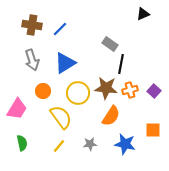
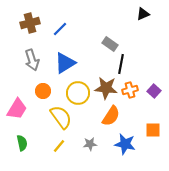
brown cross: moved 2 px left, 2 px up; rotated 24 degrees counterclockwise
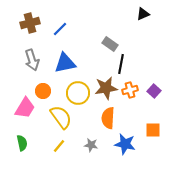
blue triangle: rotated 20 degrees clockwise
brown star: rotated 15 degrees counterclockwise
pink trapezoid: moved 8 px right, 1 px up
orange semicircle: moved 3 px left, 2 px down; rotated 150 degrees clockwise
gray star: moved 1 px right, 1 px down; rotated 16 degrees clockwise
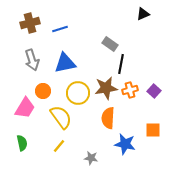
blue line: rotated 28 degrees clockwise
gray star: moved 13 px down
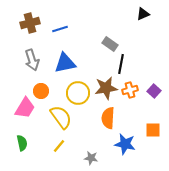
orange circle: moved 2 px left
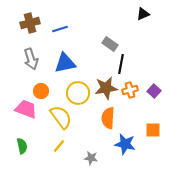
gray arrow: moved 1 px left, 1 px up
pink trapezoid: moved 1 px right, 1 px down; rotated 100 degrees counterclockwise
green semicircle: moved 3 px down
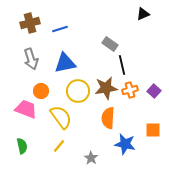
black line: moved 1 px right, 1 px down; rotated 24 degrees counterclockwise
yellow circle: moved 2 px up
gray star: rotated 24 degrees clockwise
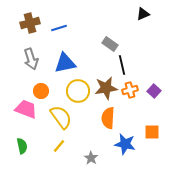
blue line: moved 1 px left, 1 px up
orange square: moved 1 px left, 2 px down
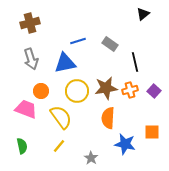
black triangle: rotated 16 degrees counterclockwise
blue line: moved 19 px right, 13 px down
black line: moved 13 px right, 3 px up
yellow circle: moved 1 px left
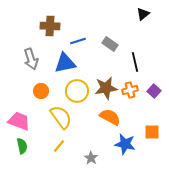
brown cross: moved 20 px right, 3 px down; rotated 18 degrees clockwise
pink trapezoid: moved 7 px left, 12 px down
orange semicircle: moved 2 px right, 1 px up; rotated 115 degrees clockwise
